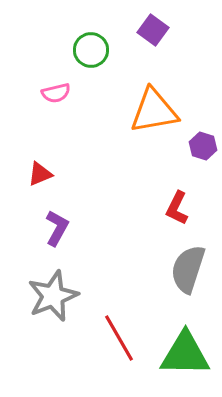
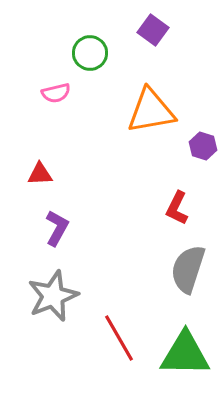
green circle: moved 1 px left, 3 px down
orange triangle: moved 3 px left
red triangle: rotated 20 degrees clockwise
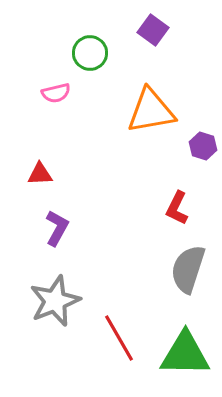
gray star: moved 2 px right, 5 px down
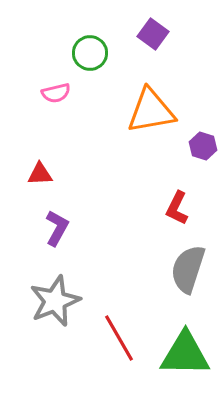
purple square: moved 4 px down
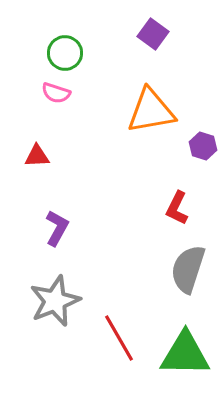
green circle: moved 25 px left
pink semicircle: rotated 32 degrees clockwise
red triangle: moved 3 px left, 18 px up
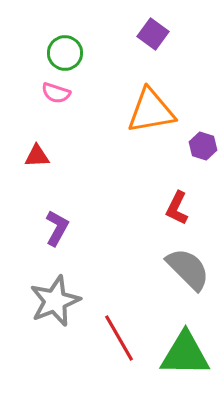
gray semicircle: rotated 117 degrees clockwise
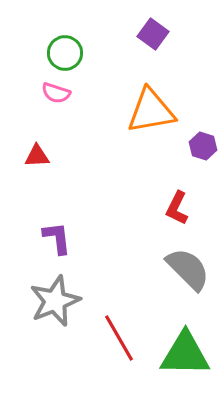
purple L-shape: moved 10 px down; rotated 36 degrees counterclockwise
